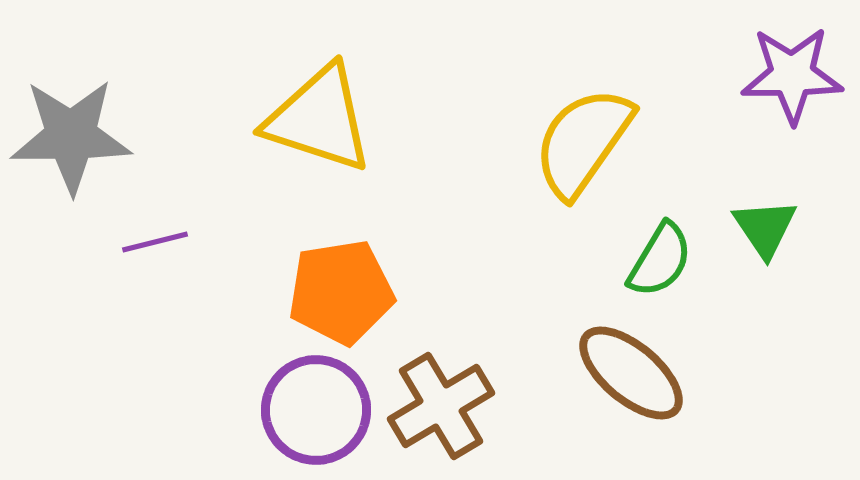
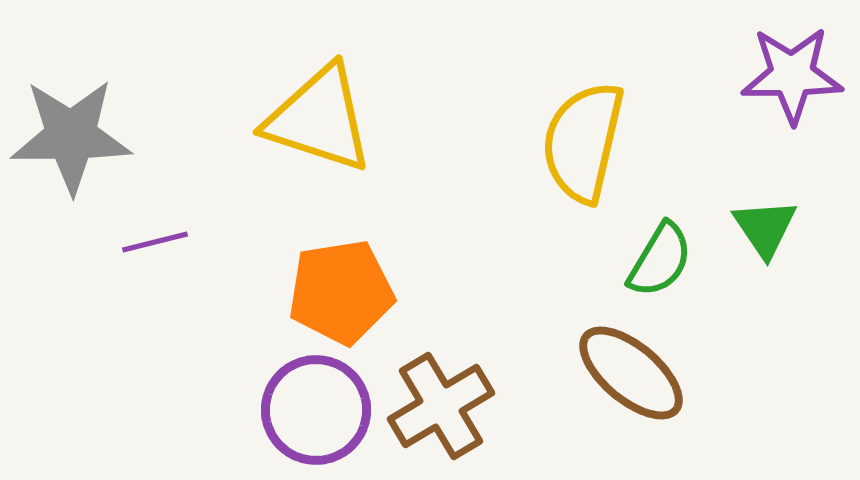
yellow semicircle: rotated 22 degrees counterclockwise
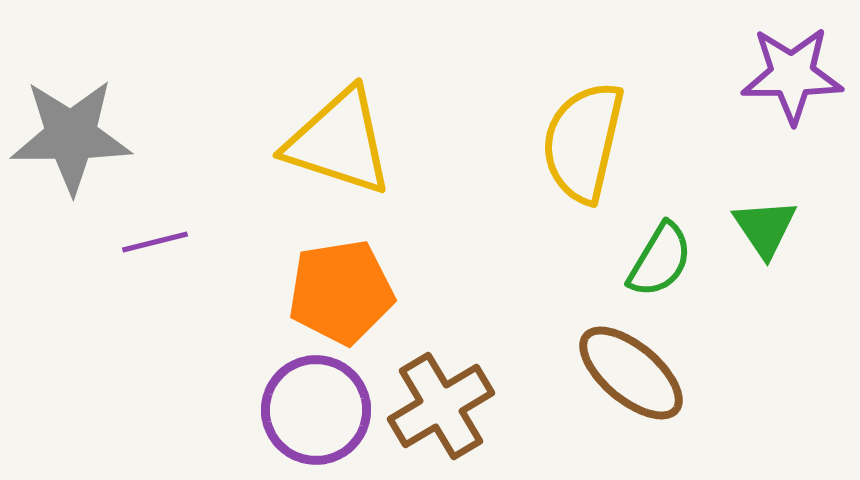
yellow triangle: moved 20 px right, 23 px down
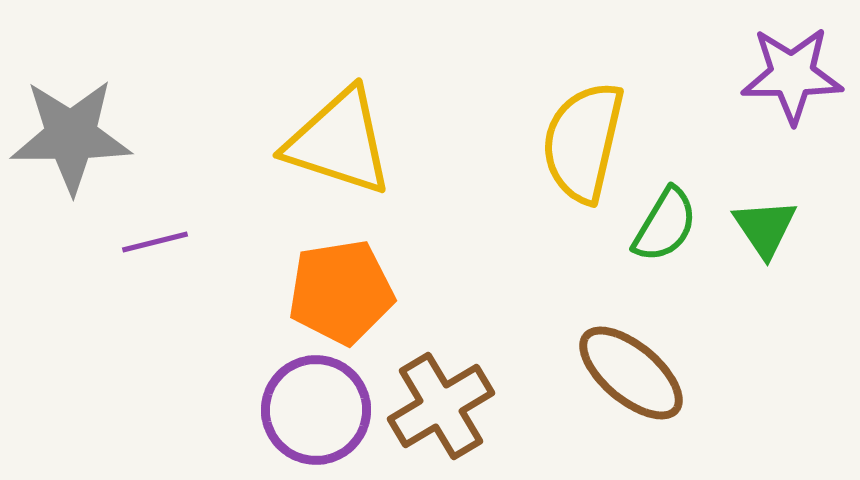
green semicircle: moved 5 px right, 35 px up
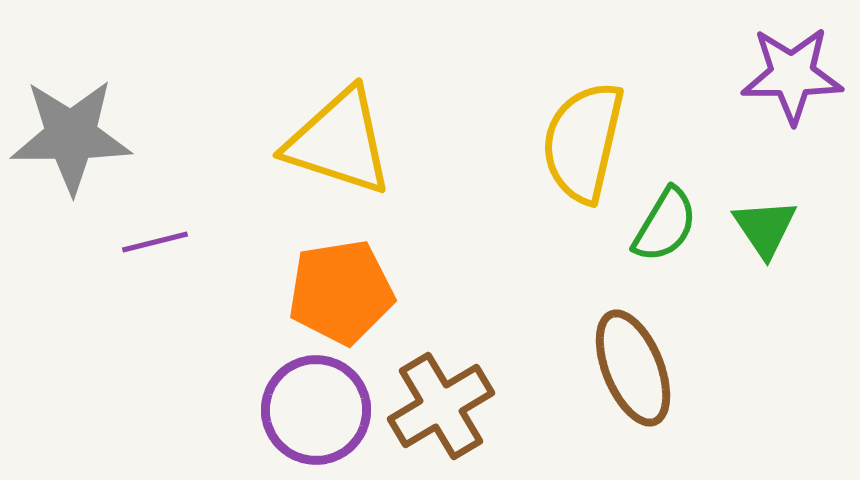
brown ellipse: moved 2 px right, 5 px up; rotated 28 degrees clockwise
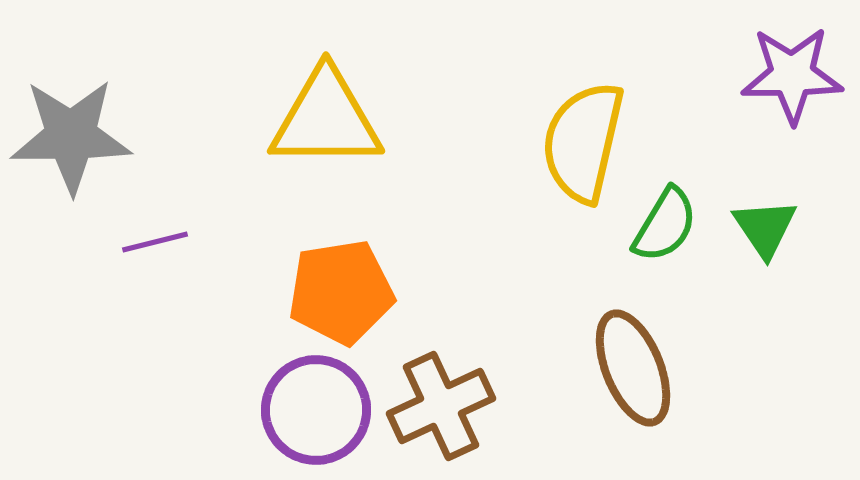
yellow triangle: moved 13 px left, 23 px up; rotated 18 degrees counterclockwise
brown cross: rotated 6 degrees clockwise
